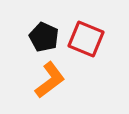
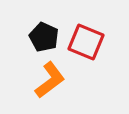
red square: moved 3 px down
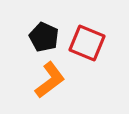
red square: moved 1 px right, 1 px down
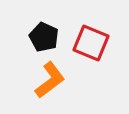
red square: moved 4 px right
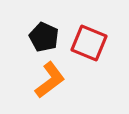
red square: moved 2 px left
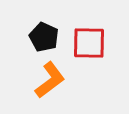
red square: rotated 21 degrees counterclockwise
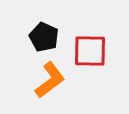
red square: moved 1 px right, 8 px down
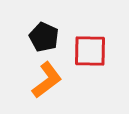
orange L-shape: moved 3 px left
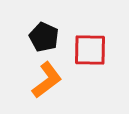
red square: moved 1 px up
